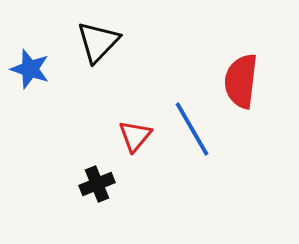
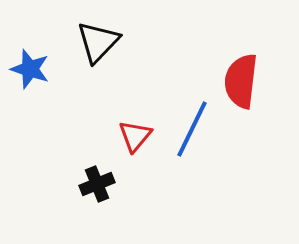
blue line: rotated 56 degrees clockwise
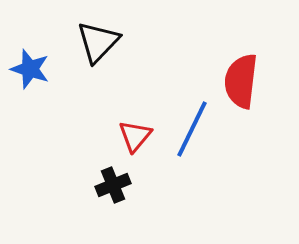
black cross: moved 16 px right, 1 px down
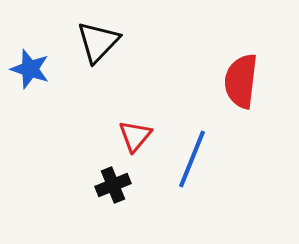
blue line: moved 30 px down; rotated 4 degrees counterclockwise
